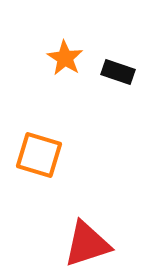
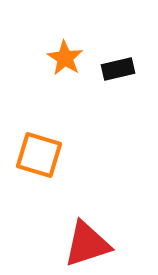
black rectangle: moved 3 px up; rotated 32 degrees counterclockwise
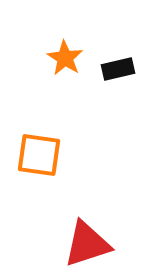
orange square: rotated 9 degrees counterclockwise
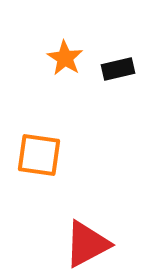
red triangle: rotated 10 degrees counterclockwise
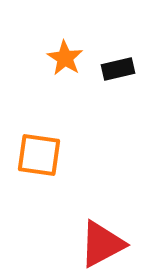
red triangle: moved 15 px right
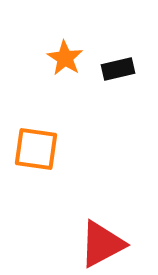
orange square: moved 3 px left, 6 px up
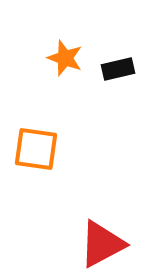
orange star: rotated 12 degrees counterclockwise
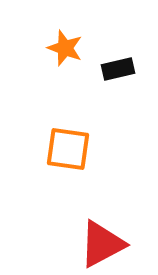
orange star: moved 10 px up
orange square: moved 32 px right
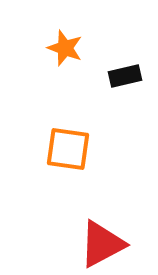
black rectangle: moved 7 px right, 7 px down
